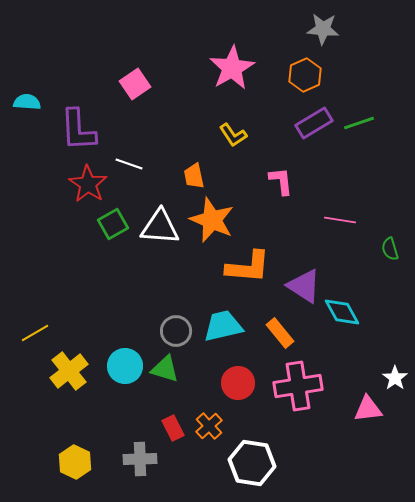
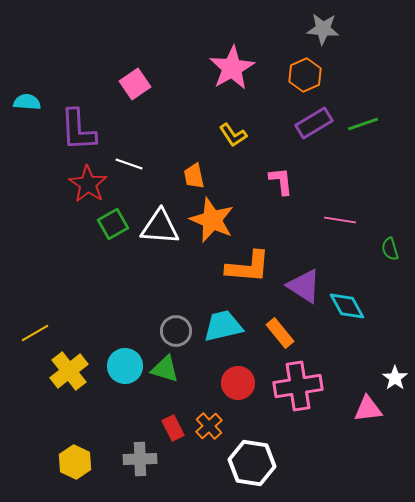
green line: moved 4 px right, 1 px down
cyan diamond: moved 5 px right, 6 px up
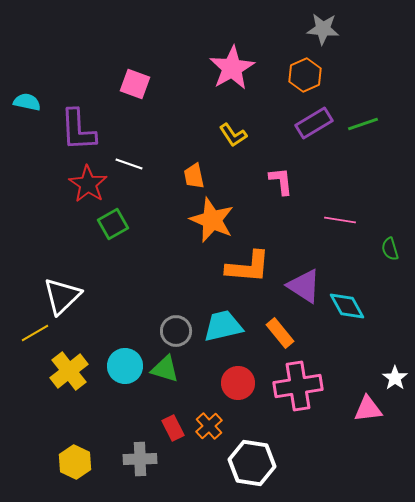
pink square: rotated 36 degrees counterclockwise
cyan semicircle: rotated 8 degrees clockwise
white triangle: moved 98 px left, 69 px down; rotated 48 degrees counterclockwise
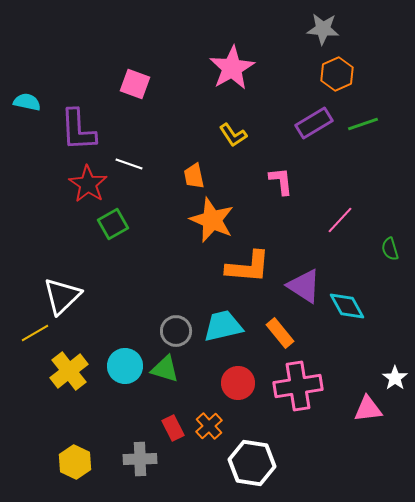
orange hexagon: moved 32 px right, 1 px up
pink line: rotated 56 degrees counterclockwise
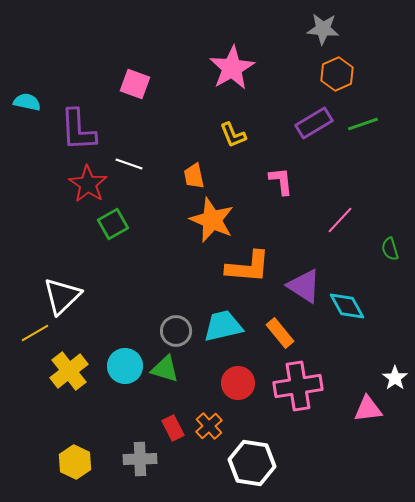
yellow L-shape: rotated 12 degrees clockwise
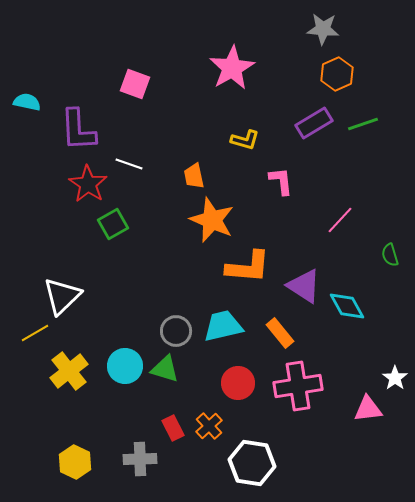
yellow L-shape: moved 12 px right, 5 px down; rotated 52 degrees counterclockwise
green semicircle: moved 6 px down
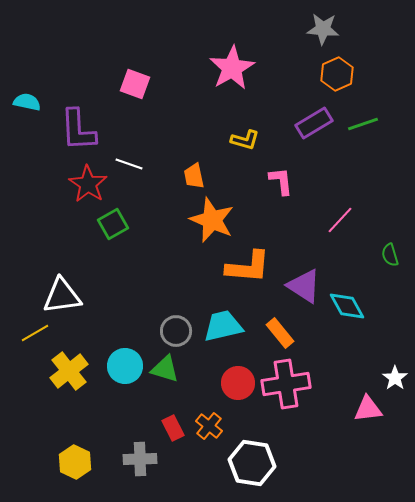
white triangle: rotated 36 degrees clockwise
pink cross: moved 12 px left, 2 px up
orange cross: rotated 8 degrees counterclockwise
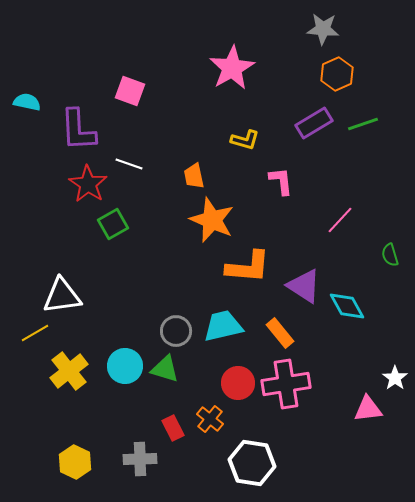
pink square: moved 5 px left, 7 px down
orange cross: moved 1 px right, 7 px up
